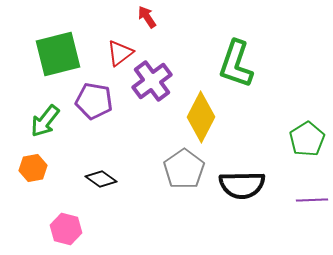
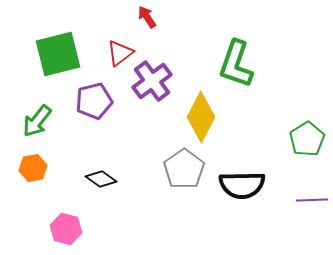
purple pentagon: rotated 24 degrees counterclockwise
green arrow: moved 8 px left
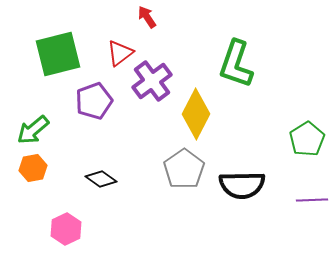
purple pentagon: rotated 6 degrees counterclockwise
yellow diamond: moved 5 px left, 3 px up
green arrow: moved 4 px left, 9 px down; rotated 12 degrees clockwise
pink hexagon: rotated 20 degrees clockwise
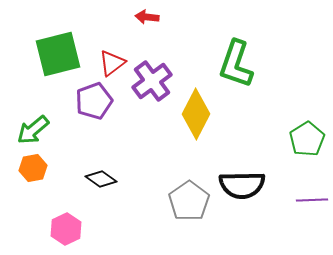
red arrow: rotated 50 degrees counterclockwise
red triangle: moved 8 px left, 10 px down
gray pentagon: moved 5 px right, 32 px down
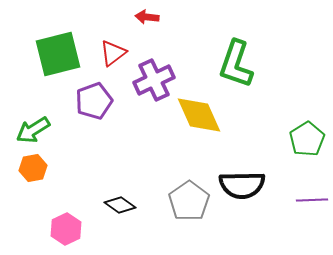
red triangle: moved 1 px right, 10 px up
purple cross: moved 2 px right, 1 px up; rotated 12 degrees clockwise
yellow diamond: moved 3 px right, 1 px down; rotated 51 degrees counterclockwise
green arrow: rotated 8 degrees clockwise
black diamond: moved 19 px right, 26 px down
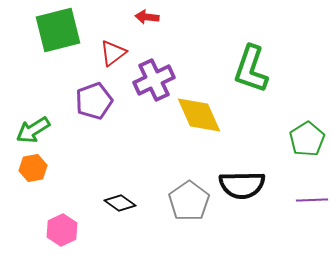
green square: moved 24 px up
green L-shape: moved 15 px right, 5 px down
black diamond: moved 2 px up
pink hexagon: moved 4 px left, 1 px down
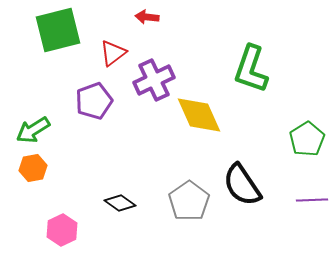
black semicircle: rotated 57 degrees clockwise
